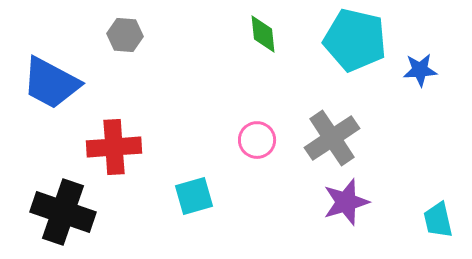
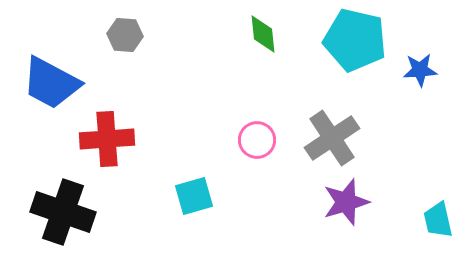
red cross: moved 7 px left, 8 px up
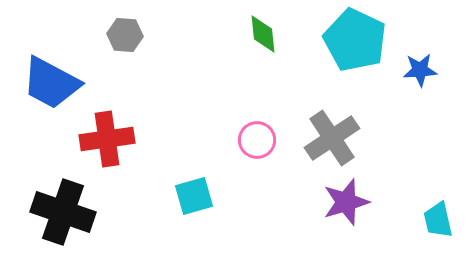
cyan pentagon: rotated 12 degrees clockwise
red cross: rotated 4 degrees counterclockwise
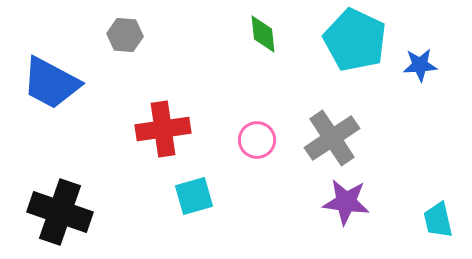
blue star: moved 5 px up
red cross: moved 56 px right, 10 px up
purple star: rotated 24 degrees clockwise
black cross: moved 3 px left
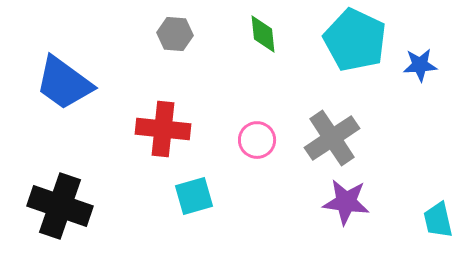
gray hexagon: moved 50 px right, 1 px up
blue trapezoid: moved 13 px right; rotated 8 degrees clockwise
red cross: rotated 14 degrees clockwise
black cross: moved 6 px up
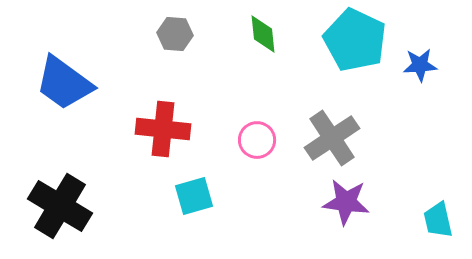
black cross: rotated 12 degrees clockwise
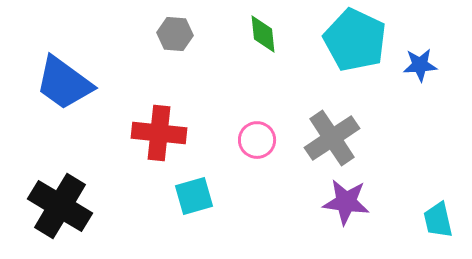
red cross: moved 4 px left, 4 px down
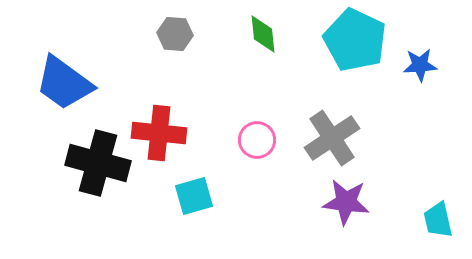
black cross: moved 38 px right, 43 px up; rotated 16 degrees counterclockwise
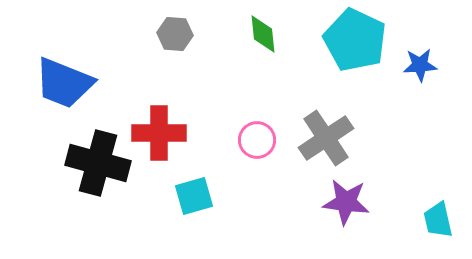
blue trapezoid: rotated 14 degrees counterclockwise
red cross: rotated 6 degrees counterclockwise
gray cross: moved 6 px left
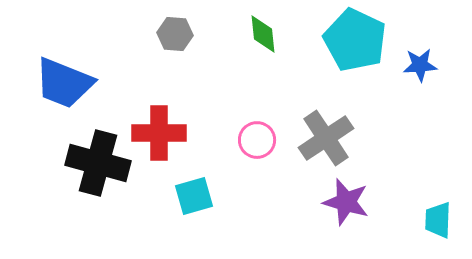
purple star: rotated 9 degrees clockwise
cyan trapezoid: rotated 15 degrees clockwise
